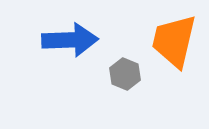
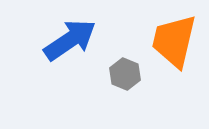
blue arrow: rotated 32 degrees counterclockwise
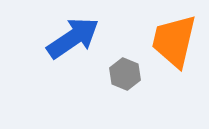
blue arrow: moved 3 px right, 2 px up
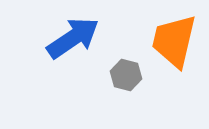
gray hexagon: moved 1 px right, 1 px down; rotated 8 degrees counterclockwise
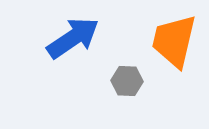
gray hexagon: moved 1 px right, 6 px down; rotated 12 degrees counterclockwise
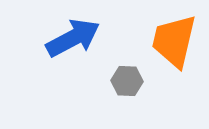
blue arrow: rotated 6 degrees clockwise
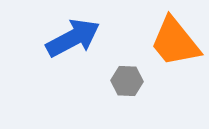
orange trapezoid: moved 1 px right, 1 px down; rotated 52 degrees counterclockwise
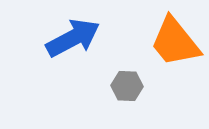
gray hexagon: moved 5 px down
